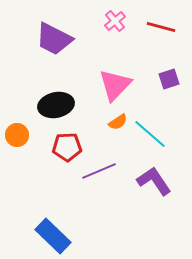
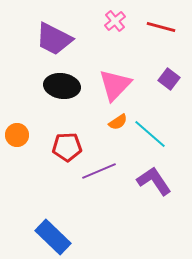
purple square: rotated 35 degrees counterclockwise
black ellipse: moved 6 px right, 19 px up; rotated 20 degrees clockwise
blue rectangle: moved 1 px down
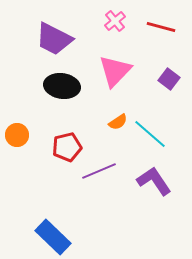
pink triangle: moved 14 px up
red pentagon: rotated 12 degrees counterclockwise
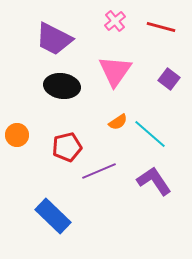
pink triangle: rotated 9 degrees counterclockwise
blue rectangle: moved 21 px up
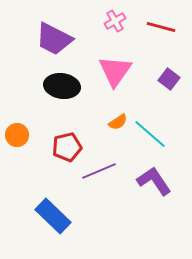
pink cross: rotated 10 degrees clockwise
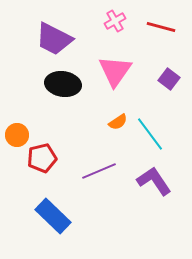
black ellipse: moved 1 px right, 2 px up
cyan line: rotated 12 degrees clockwise
red pentagon: moved 25 px left, 11 px down
